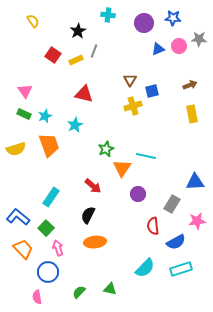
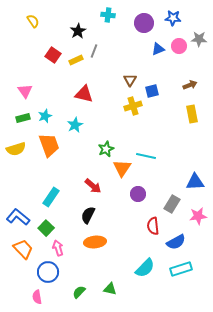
green rectangle at (24, 114): moved 1 px left, 4 px down; rotated 40 degrees counterclockwise
pink star at (197, 221): moved 1 px right, 5 px up
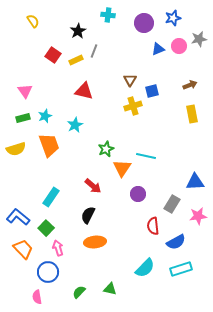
blue star at (173, 18): rotated 21 degrees counterclockwise
gray star at (199, 39): rotated 14 degrees counterclockwise
red triangle at (84, 94): moved 3 px up
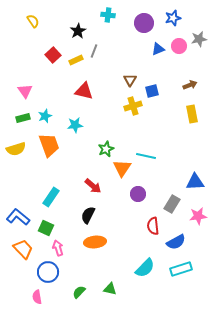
red square at (53, 55): rotated 14 degrees clockwise
cyan star at (75, 125): rotated 21 degrees clockwise
green square at (46, 228): rotated 21 degrees counterclockwise
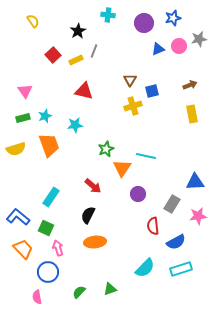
green triangle at (110, 289): rotated 32 degrees counterclockwise
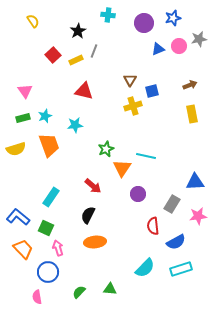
green triangle at (110, 289): rotated 24 degrees clockwise
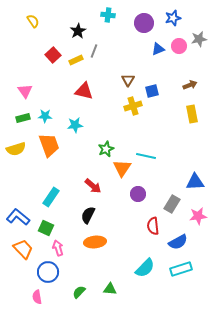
brown triangle at (130, 80): moved 2 px left
cyan star at (45, 116): rotated 24 degrees clockwise
blue semicircle at (176, 242): moved 2 px right
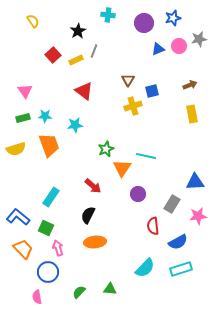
red triangle at (84, 91): rotated 24 degrees clockwise
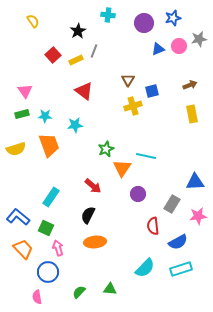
green rectangle at (23, 118): moved 1 px left, 4 px up
